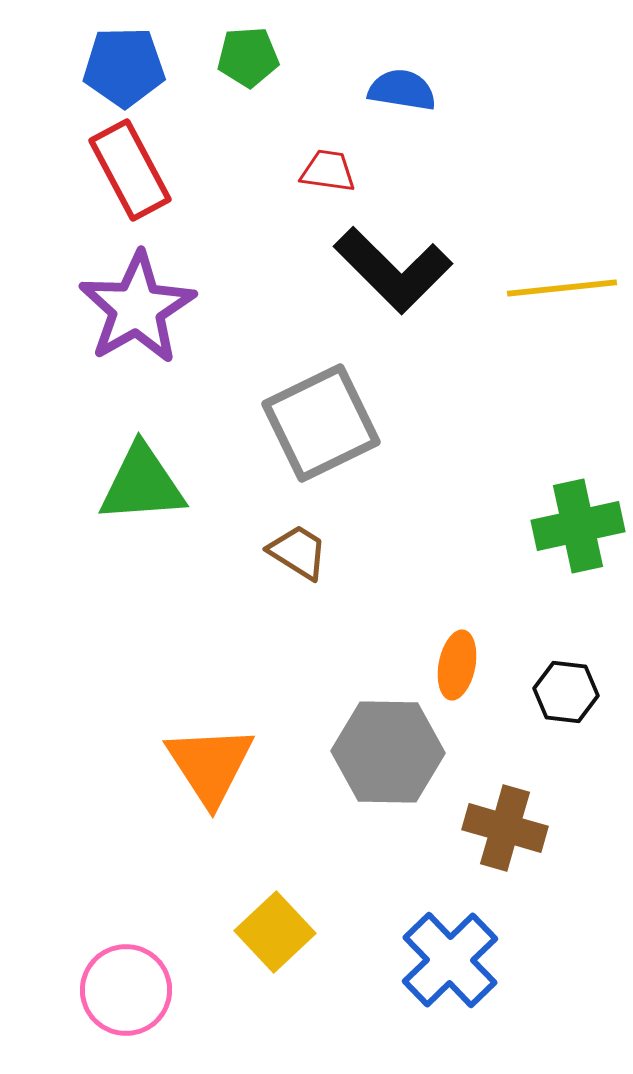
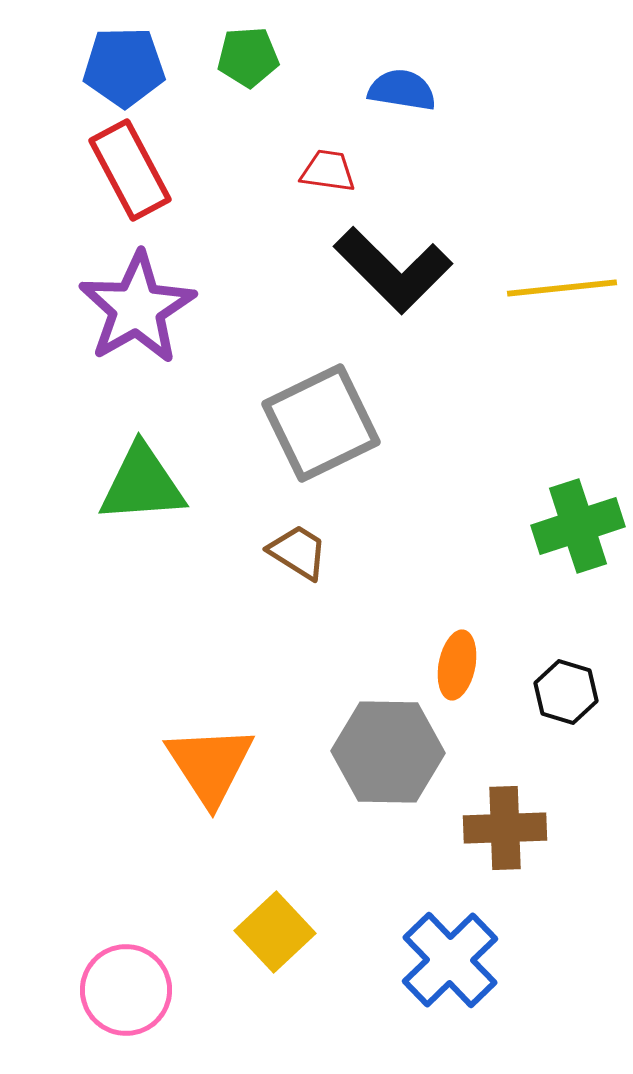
green cross: rotated 6 degrees counterclockwise
black hexagon: rotated 10 degrees clockwise
brown cross: rotated 18 degrees counterclockwise
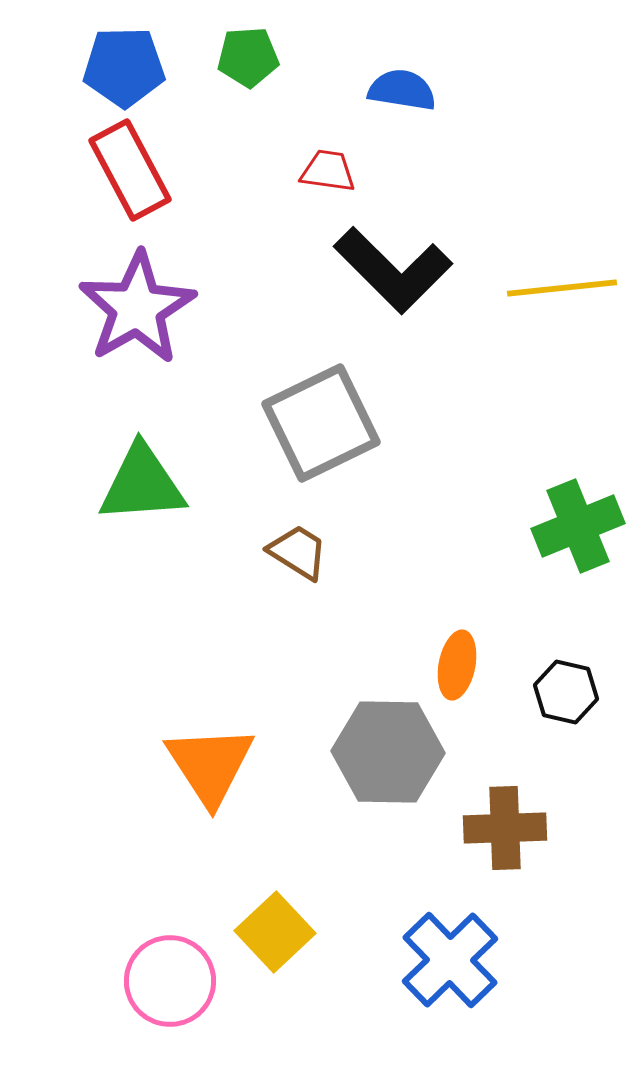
green cross: rotated 4 degrees counterclockwise
black hexagon: rotated 4 degrees counterclockwise
pink circle: moved 44 px right, 9 px up
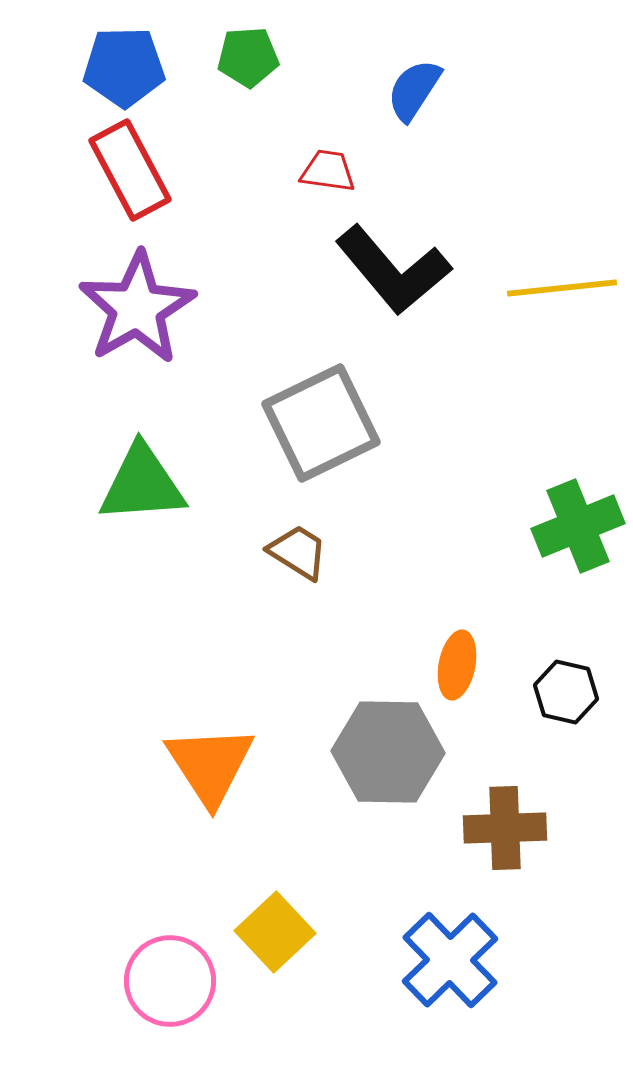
blue semicircle: moved 12 px right; rotated 66 degrees counterclockwise
black L-shape: rotated 5 degrees clockwise
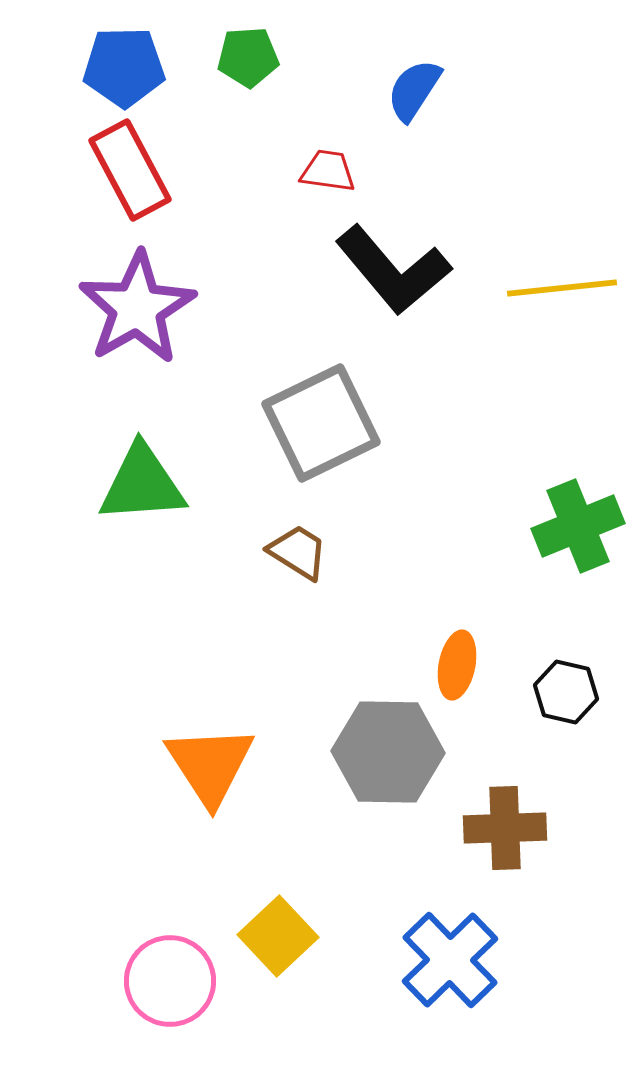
yellow square: moved 3 px right, 4 px down
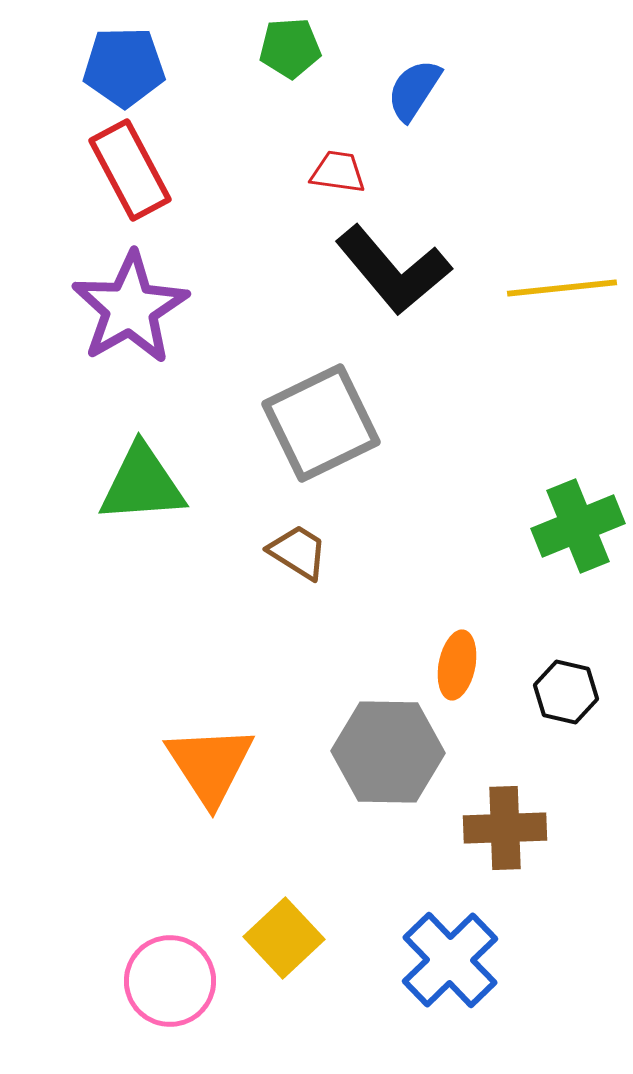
green pentagon: moved 42 px right, 9 px up
red trapezoid: moved 10 px right, 1 px down
purple star: moved 7 px left
yellow square: moved 6 px right, 2 px down
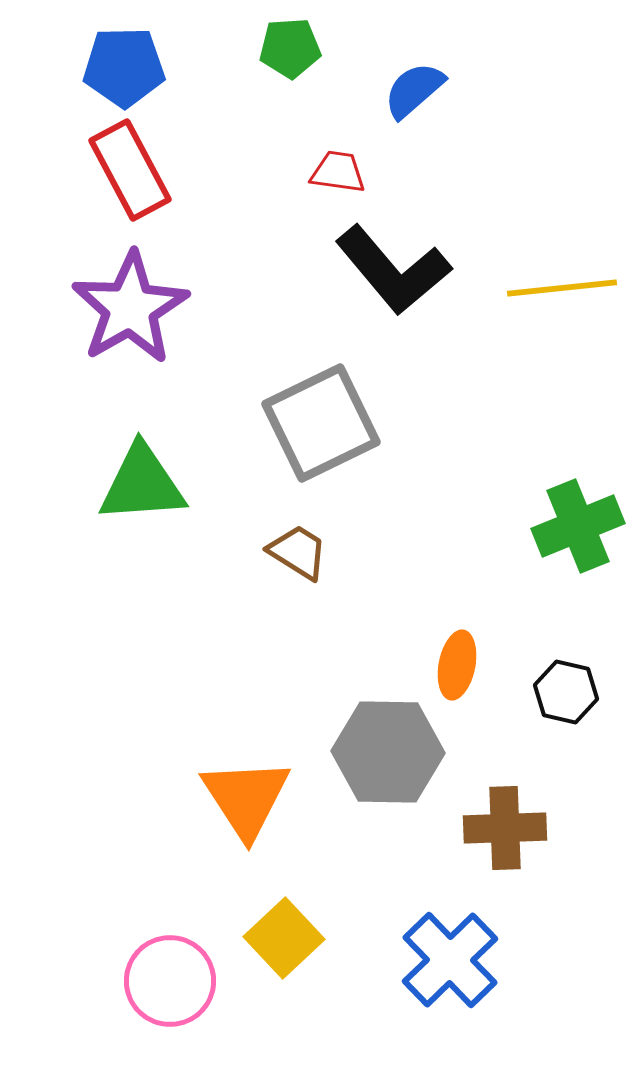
blue semicircle: rotated 16 degrees clockwise
orange triangle: moved 36 px right, 33 px down
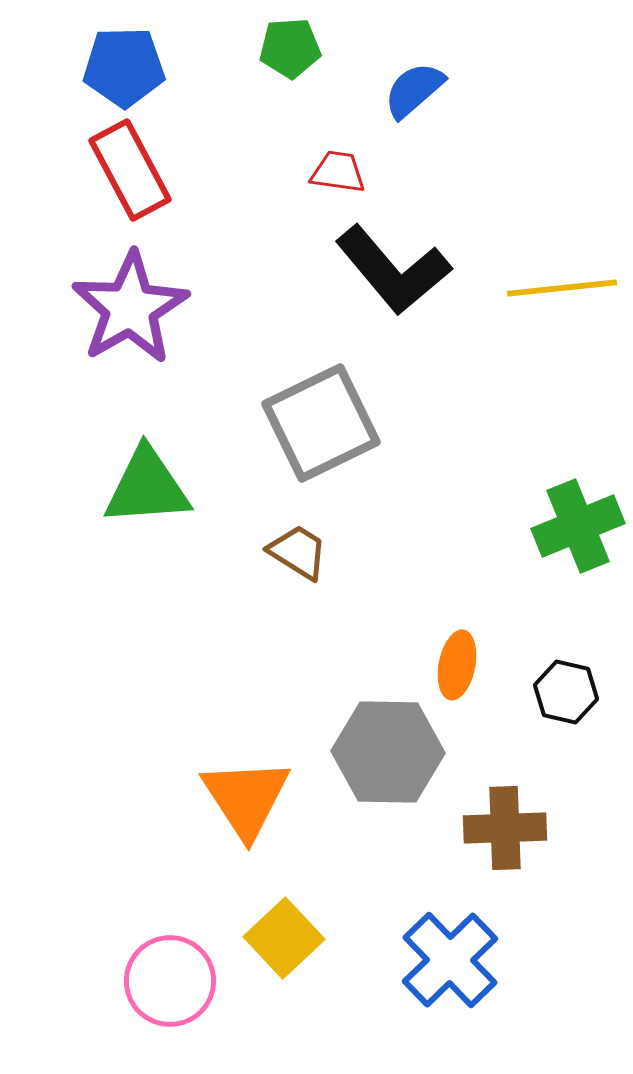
green triangle: moved 5 px right, 3 px down
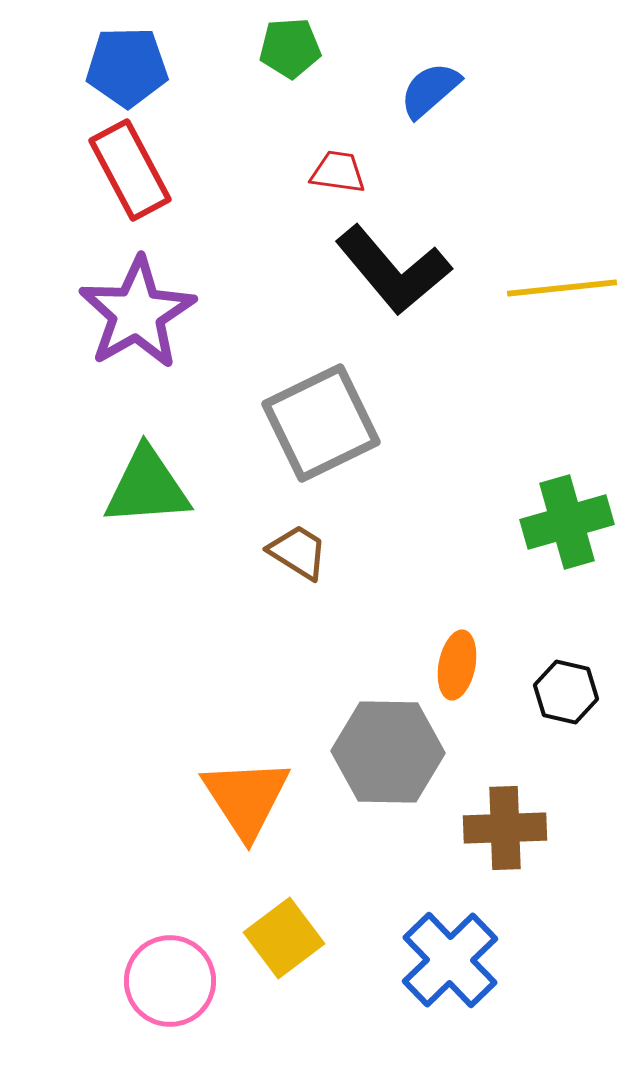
blue pentagon: moved 3 px right
blue semicircle: moved 16 px right
purple star: moved 7 px right, 5 px down
green cross: moved 11 px left, 4 px up; rotated 6 degrees clockwise
yellow square: rotated 6 degrees clockwise
